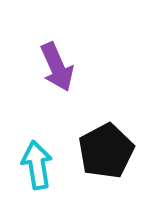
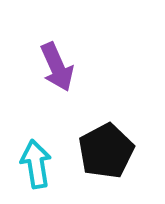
cyan arrow: moved 1 px left, 1 px up
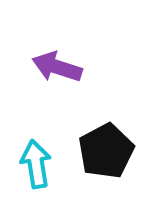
purple arrow: rotated 132 degrees clockwise
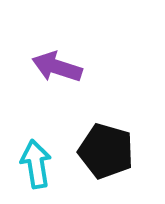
black pentagon: rotated 28 degrees counterclockwise
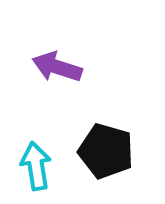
cyan arrow: moved 2 px down
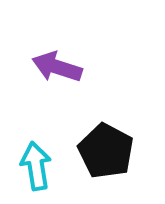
black pentagon: rotated 12 degrees clockwise
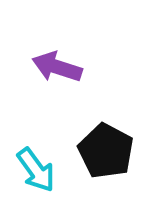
cyan arrow: moved 4 px down; rotated 153 degrees clockwise
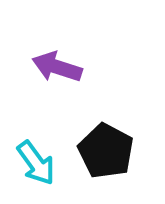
cyan arrow: moved 7 px up
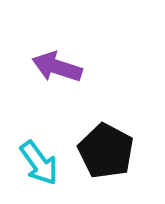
cyan arrow: moved 3 px right
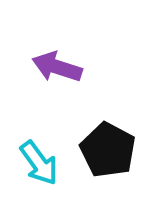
black pentagon: moved 2 px right, 1 px up
